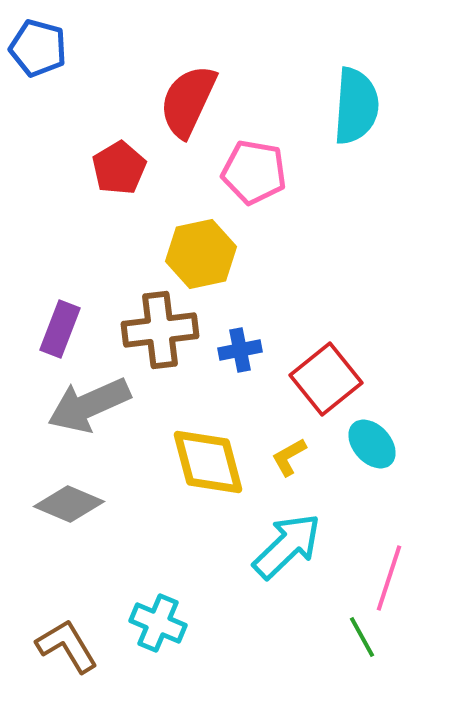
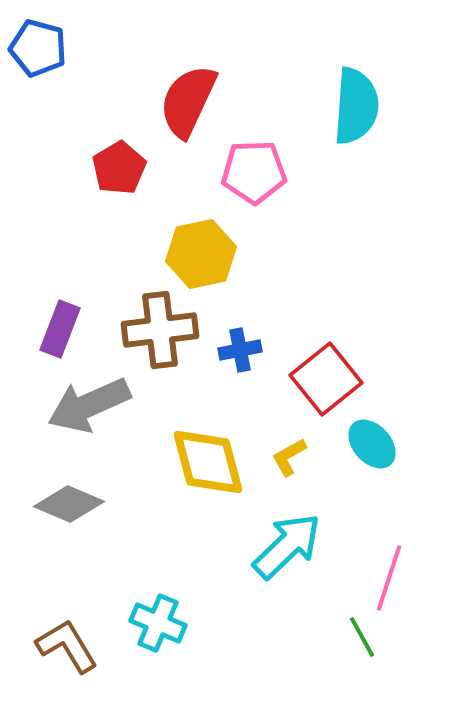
pink pentagon: rotated 12 degrees counterclockwise
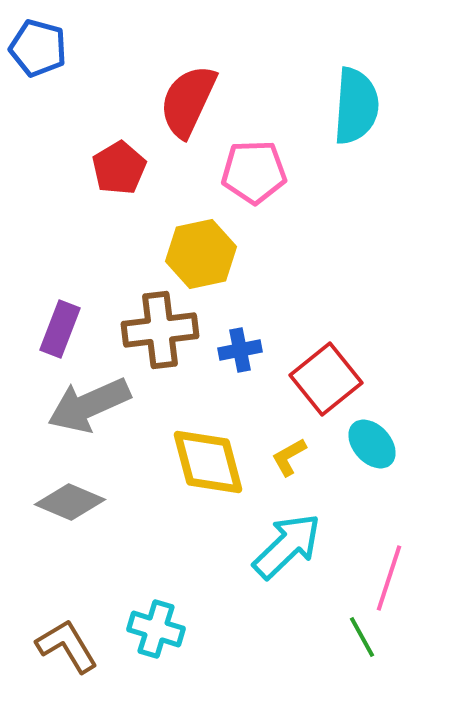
gray diamond: moved 1 px right, 2 px up
cyan cross: moved 2 px left, 6 px down; rotated 6 degrees counterclockwise
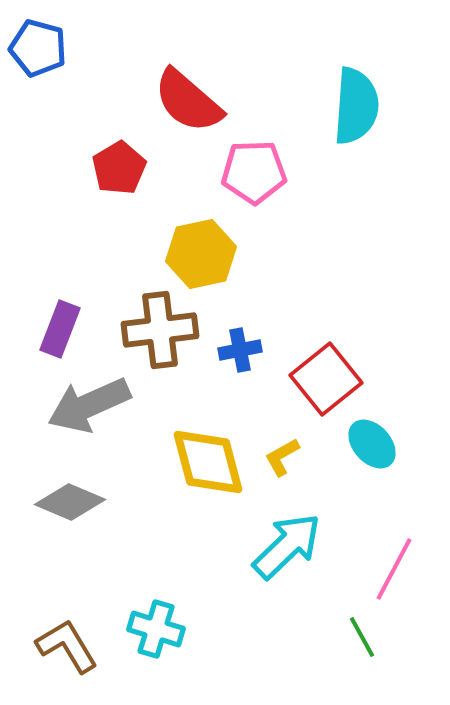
red semicircle: rotated 74 degrees counterclockwise
yellow L-shape: moved 7 px left
pink line: moved 5 px right, 9 px up; rotated 10 degrees clockwise
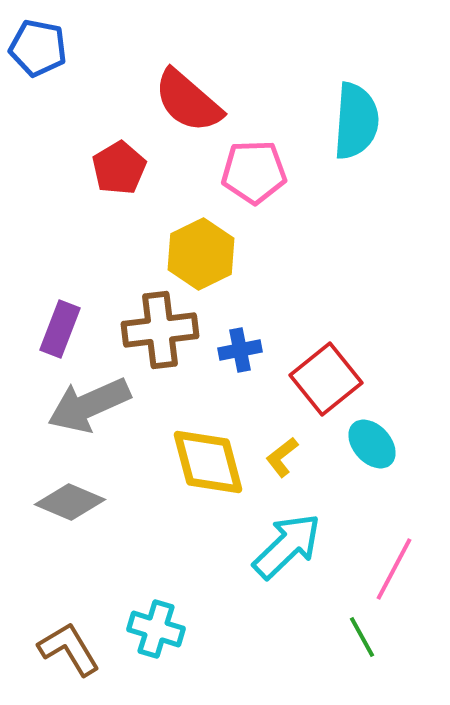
blue pentagon: rotated 4 degrees counterclockwise
cyan semicircle: moved 15 px down
yellow hexagon: rotated 14 degrees counterclockwise
yellow L-shape: rotated 9 degrees counterclockwise
brown L-shape: moved 2 px right, 3 px down
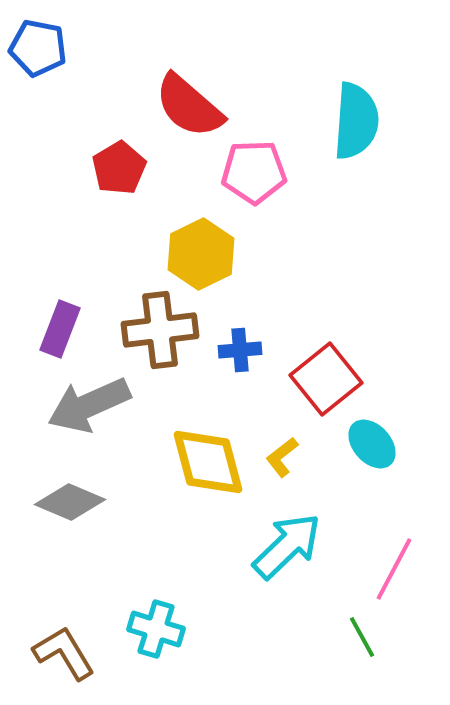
red semicircle: moved 1 px right, 5 px down
blue cross: rotated 6 degrees clockwise
brown L-shape: moved 5 px left, 4 px down
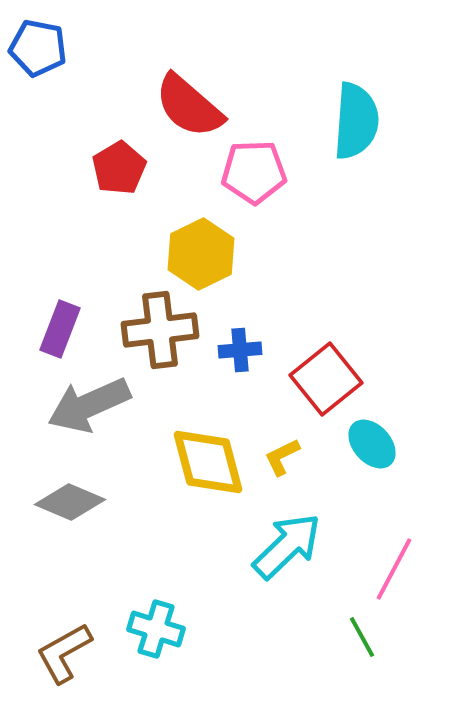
yellow L-shape: rotated 12 degrees clockwise
brown L-shape: rotated 88 degrees counterclockwise
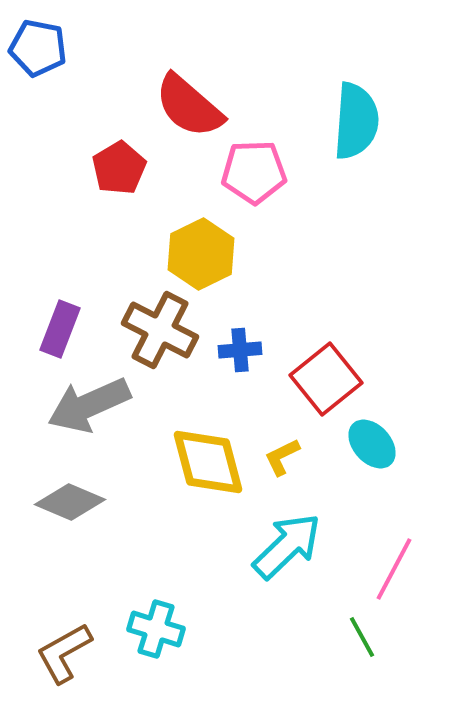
brown cross: rotated 34 degrees clockwise
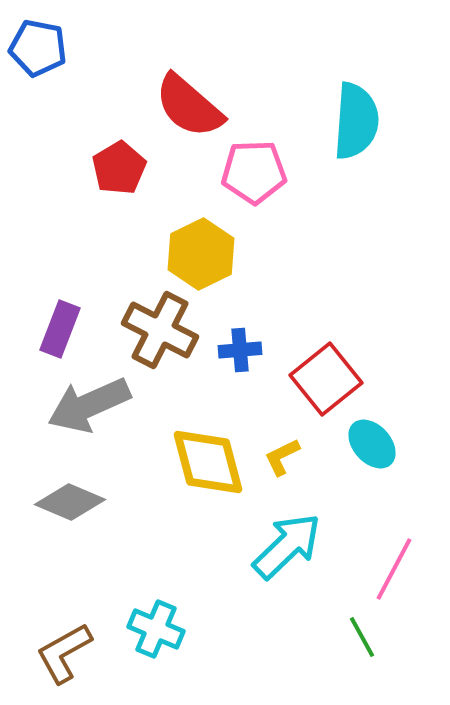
cyan cross: rotated 6 degrees clockwise
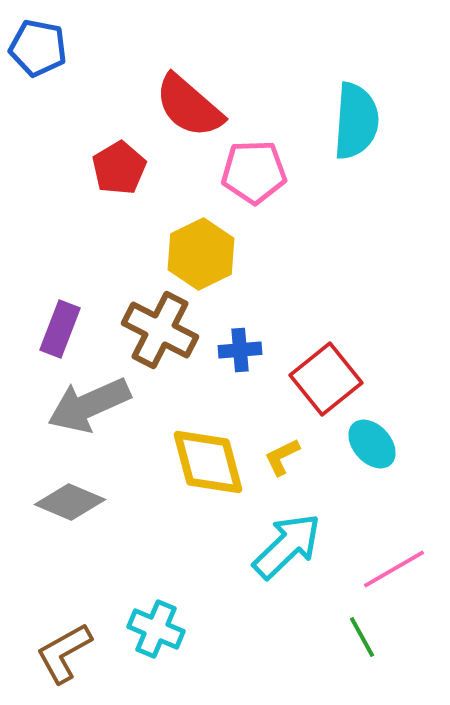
pink line: rotated 32 degrees clockwise
